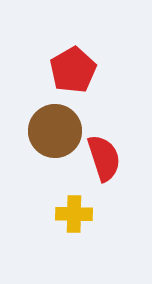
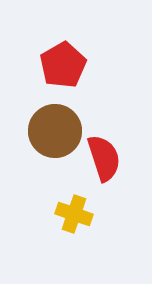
red pentagon: moved 10 px left, 5 px up
yellow cross: rotated 18 degrees clockwise
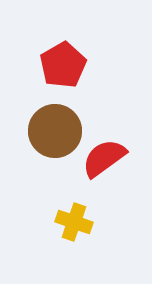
red semicircle: rotated 108 degrees counterclockwise
yellow cross: moved 8 px down
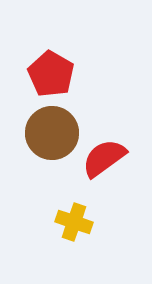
red pentagon: moved 12 px left, 9 px down; rotated 12 degrees counterclockwise
brown circle: moved 3 px left, 2 px down
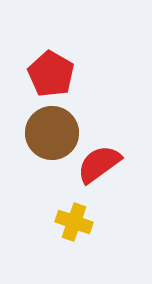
red semicircle: moved 5 px left, 6 px down
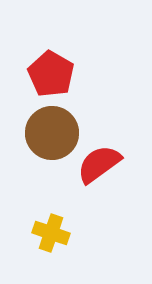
yellow cross: moved 23 px left, 11 px down
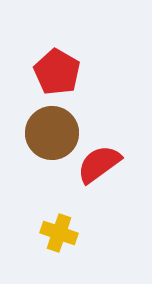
red pentagon: moved 6 px right, 2 px up
yellow cross: moved 8 px right
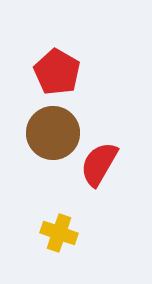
brown circle: moved 1 px right
red semicircle: rotated 24 degrees counterclockwise
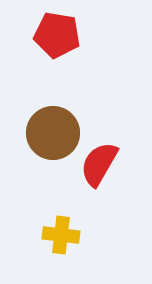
red pentagon: moved 37 px up; rotated 21 degrees counterclockwise
yellow cross: moved 2 px right, 2 px down; rotated 12 degrees counterclockwise
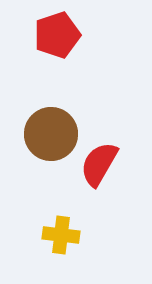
red pentagon: rotated 27 degrees counterclockwise
brown circle: moved 2 px left, 1 px down
